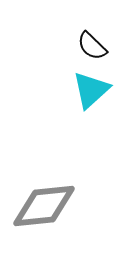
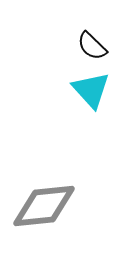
cyan triangle: rotated 30 degrees counterclockwise
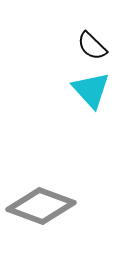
gray diamond: moved 3 px left; rotated 26 degrees clockwise
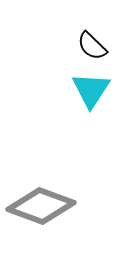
cyan triangle: rotated 15 degrees clockwise
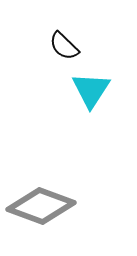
black semicircle: moved 28 px left
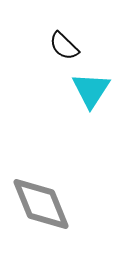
gray diamond: moved 2 px up; rotated 48 degrees clockwise
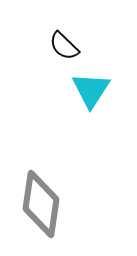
gray diamond: rotated 30 degrees clockwise
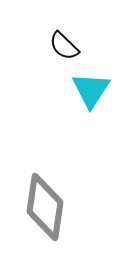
gray diamond: moved 4 px right, 3 px down
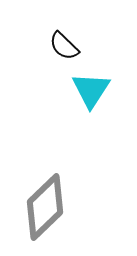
gray diamond: rotated 38 degrees clockwise
